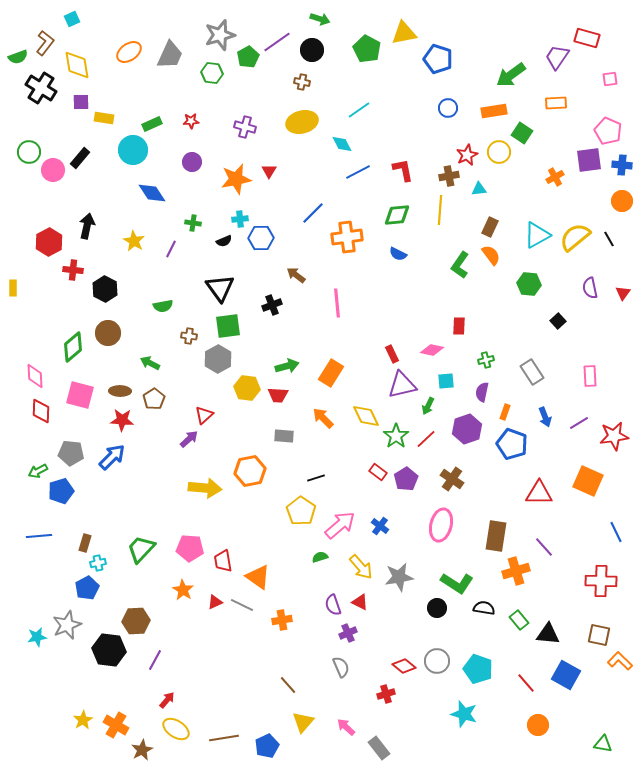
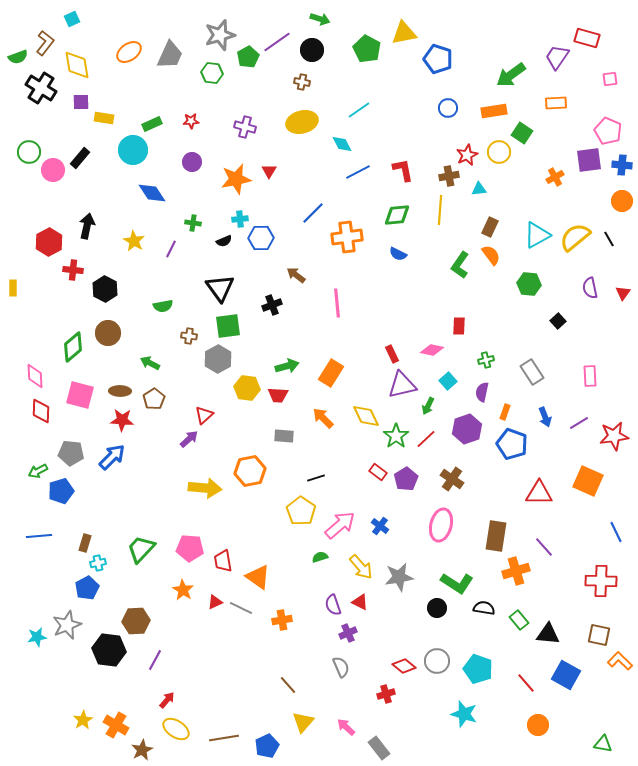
cyan square at (446, 381): moved 2 px right; rotated 36 degrees counterclockwise
gray line at (242, 605): moved 1 px left, 3 px down
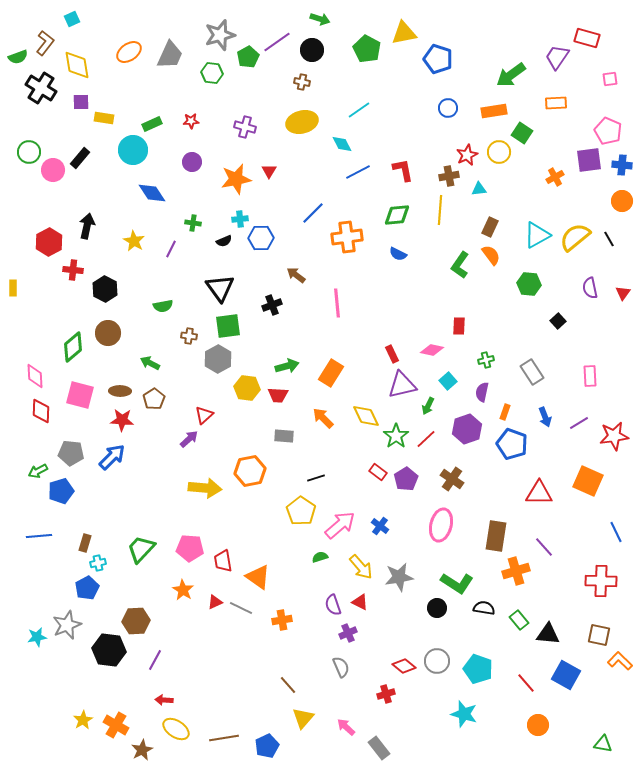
red arrow at (167, 700): moved 3 px left; rotated 126 degrees counterclockwise
yellow triangle at (303, 722): moved 4 px up
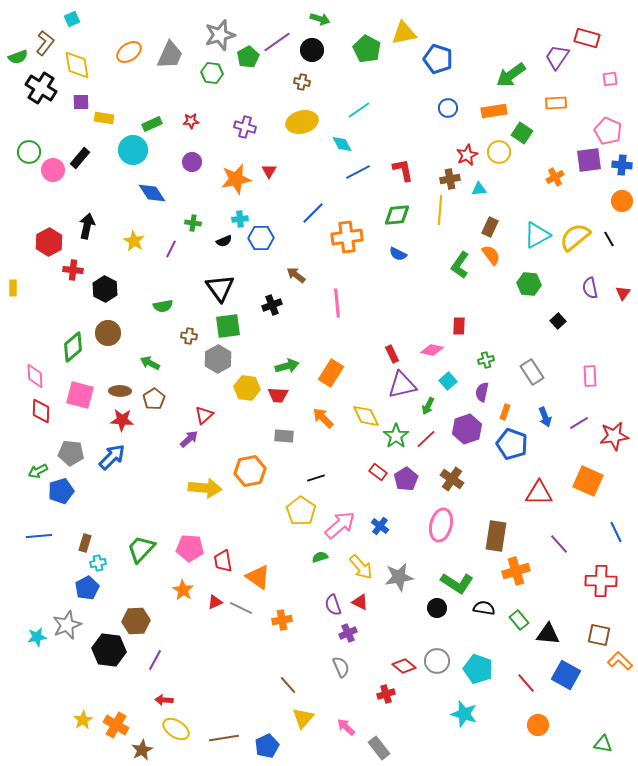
brown cross at (449, 176): moved 1 px right, 3 px down
purple line at (544, 547): moved 15 px right, 3 px up
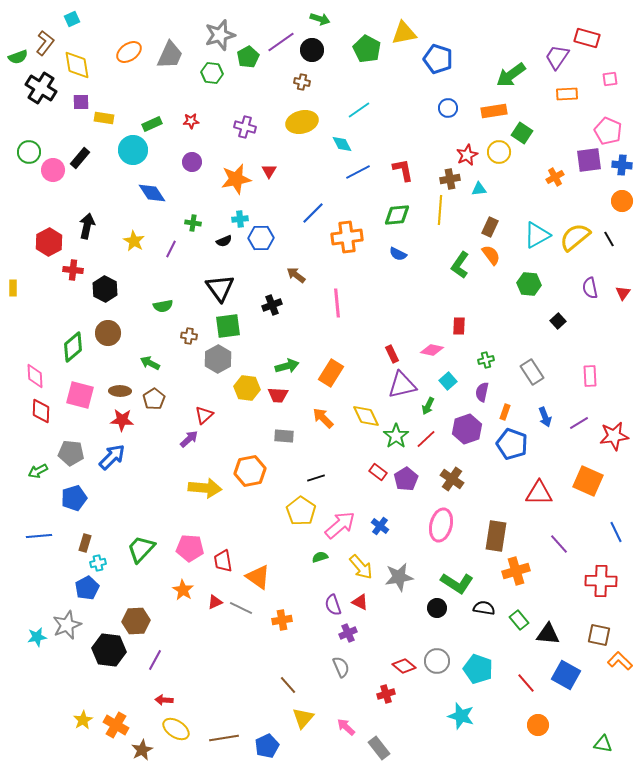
purple line at (277, 42): moved 4 px right
orange rectangle at (556, 103): moved 11 px right, 9 px up
blue pentagon at (61, 491): moved 13 px right, 7 px down
cyan star at (464, 714): moved 3 px left, 2 px down
